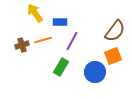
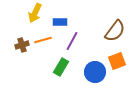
yellow arrow: rotated 120 degrees counterclockwise
orange square: moved 4 px right, 5 px down
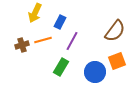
blue rectangle: rotated 64 degrees counterclockwise
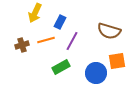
brown semicircle: moved 6 px left; rotated 70 degrees clockwise
orange line: moved 3 px right
orange square: rotated 12 degrees clockwise
green rectangle: rotated 30 degrees clockwise
blue circle: moved 1 px right, 1 px down
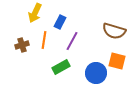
brown semicircle: moved 5 px right
orange line: moved 2 px left; rotated 66 degrees counterclockwise
orange square: rotated 24 degrees clockwise
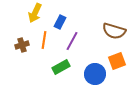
orange square: rotated 36 degrees counterclockwise
blue circle: moved 1 px left, 1 px down
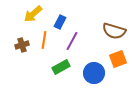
yellow arrow: moved 2 px left, 1 px down; rotated 24 degrees clockwise
orange square: moved 1 px right, 2 px up
blue circle: moved 1 px left, 1 px up
